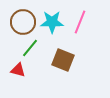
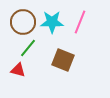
green line: moved 2 px left
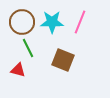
brown circle: moved 1 px left
green line: rotated 66 degrees counterclockwise
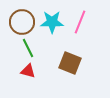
brown square: moved 7 px right, 3 px down
red triangle: moved 10 px right, 1 px down
